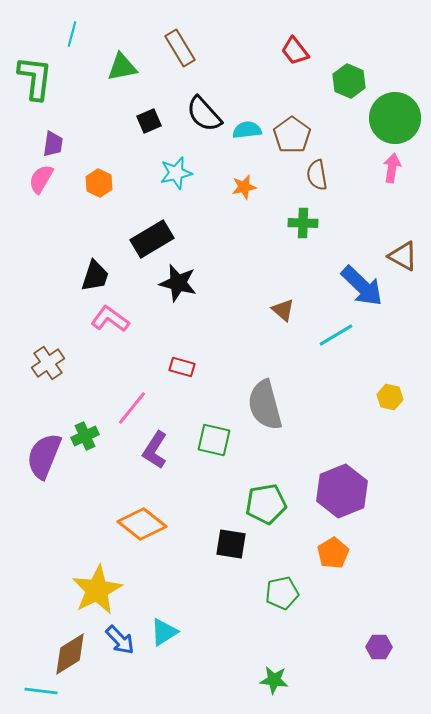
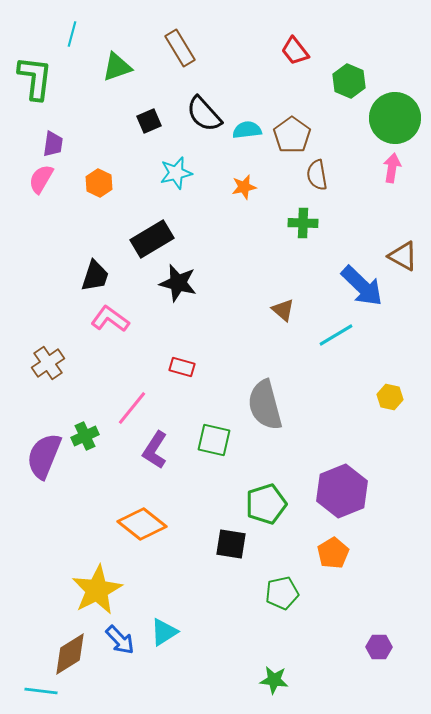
green triangle at (122, 67): moved 5 px left; rotated 8 degrees counterclockwise
green pentagon at (266, 504): rotated 9 degrees counterclockwise
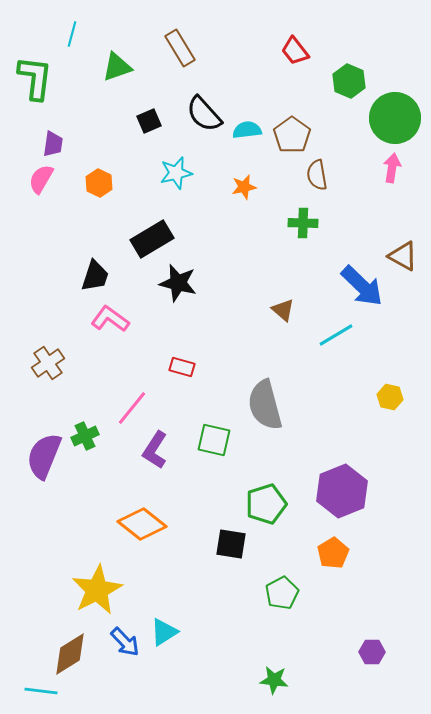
green pentagon at (282, 593): rotated 16 degrees counterclockwise
blue arrow at (120, 640): moved 5 px right, 2 px down
purple hexagon at (379, 647): moved 7 px left, 5 px down
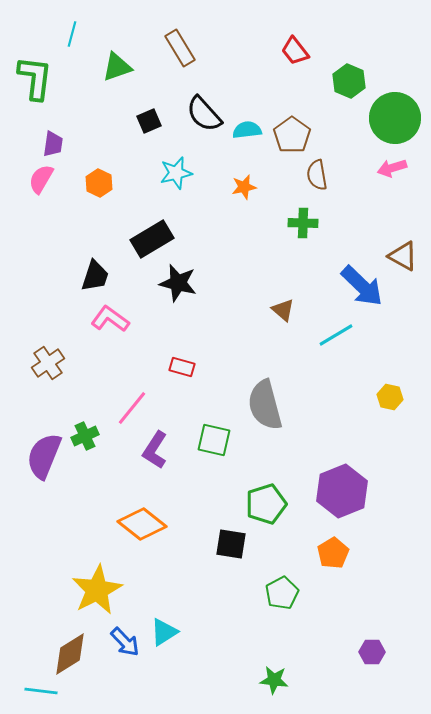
pink arrow at (392, 168): rotated 116 degrees counterclockwise
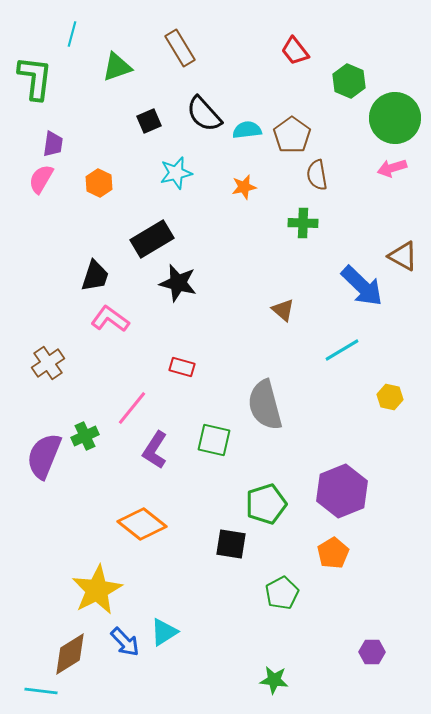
cyan line at (336, 335): moved 6 px right, 15 px down
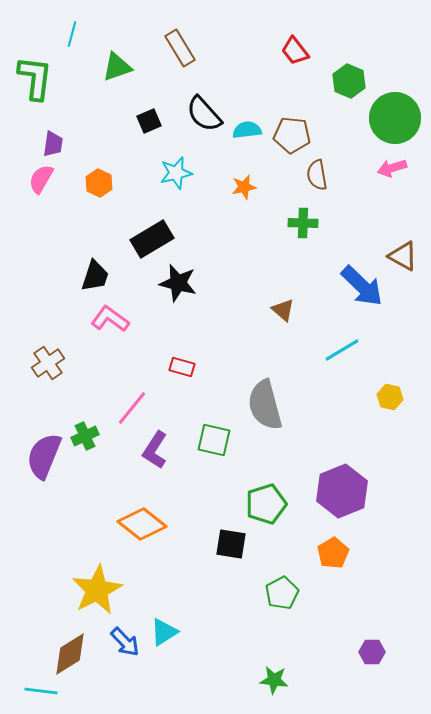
brown pentagon at (292, 135): rotated 30 degrees counterclockwise
